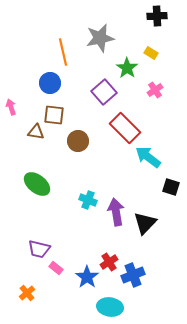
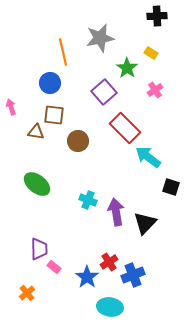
purple trapezoid: rotated 105 degrees counterclockwise
pink rectangle: moved 2 px left, 1 px up
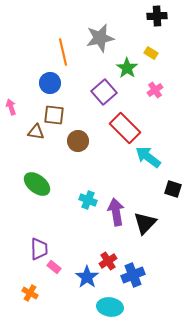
black square: moved 2 px right, 2 px down
red cross: moved 1 px left, 1 px up
orange cross: moved 3 px right; rotated 21 degrees counterclockwise
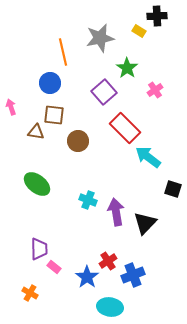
yellow rectangle: moved 12 px left, 22 px up
